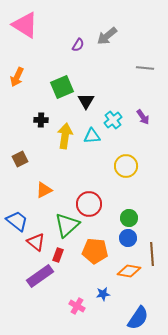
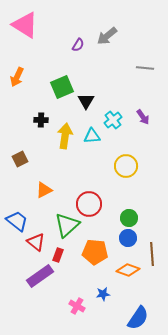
orange pentagon: moved 1 px down
orange diamond: moved 1 px left, 1 px up; rotated 10 degrees clockwise
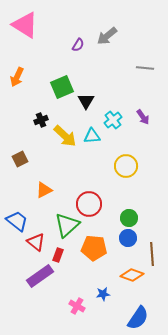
black cross: rotated 24 degrees counterclockwise
yellow arrow: rotated 125 degrees clockwise
orange pentagon: moved 1 px left, 4 px up
orange diamond: moved 4 px right, 5 px down
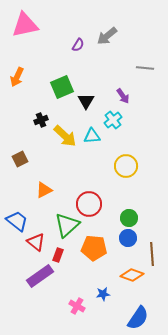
pink triangle: rotated 44 degrees counterclockwise
purple arrow: moved 20 px left, 21 px up
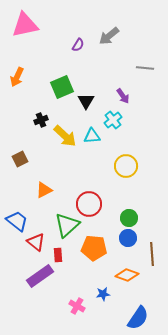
gray arrow: moved 2 px right
red rectangle: rotated 24 degrees counterclockwise
orange diamond: moved 5 px left
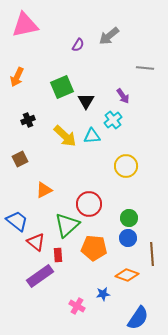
black cross: moved 13 px left
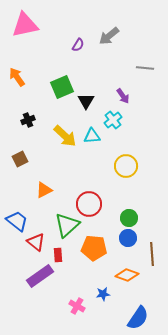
orange arrow: rotated 120 degrees clockwise
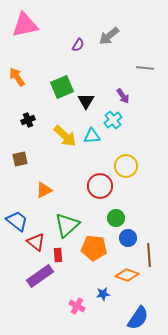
brown square: rotated 14 degrees clockwise
red circle: moved 11 px right, 18 px up
green circle: moved 13 px left
brown line: moved 3 px left, 1 px down
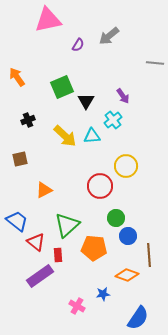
pink triangle: moved 23 px right, 5 px up
gray line: moved 10 px right, 5 px up
blue circle: moved 2 px up
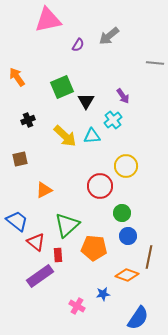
green circle: moved 6 px right, 5 px up
brown line: moved 2 px down; rotated 15 degrees clockwise
